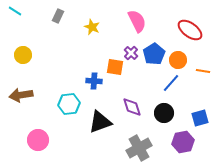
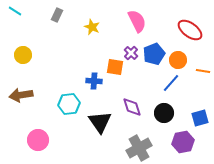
gray rectangle: moved 1 px left, 1 px up
blue pentagon: rotated 10 degrees clockwise
black triangle: rotated 45 degrees counterclockwise
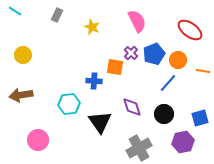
blue line: moved 3 px left
black circle: moved 1 px down
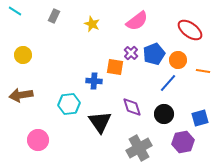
gray rectangle: moved 3 px left, 1 px down
pink semicircle: rotated 80 degrees clockwise
yellow star: moved 3 px up
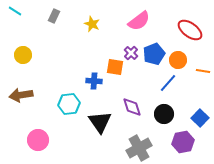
pink semicircle: moved 2 px right
blue square: rotated 30 degrees counterclockwise
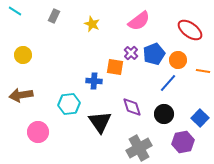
pink circle: moved 8 px up
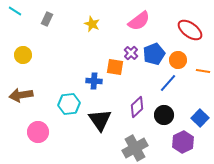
gray rectangle: moved 7 px left, 3 px down
purple diamond: moved 5 px right; rotated 65 degrees clockwise
black circle: moved 1 px down
black triangle: moved 2 px up
purple hexagon: rotated 15 degrees counterclockwise
gray cross: moved 4 px left
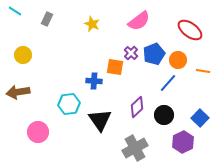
brown arrow: moved 3 px left, 3 px up
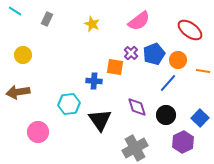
purple diamond: rotated 65 degrees counterclockwise
black circle: moved 2 px right
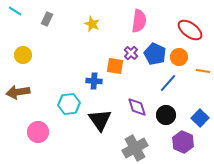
pink semicircle: rotated 45 degrees counterclockwise
blue pentagon: moved 1 px right; rotated 25 degrees counterclockwise
orange circle: moved 1 px right, 3 px up
orange square: moved 1 px up
purple hexagon: rotated 10 degrees counterclockwise
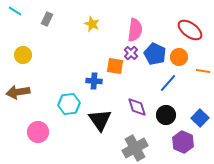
pink semicircle: moved 4 px left, 9 px down
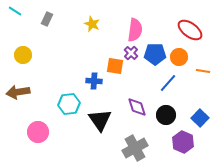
blue pentagon: rotated 25 degrees counterclockwise
